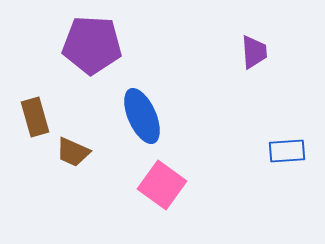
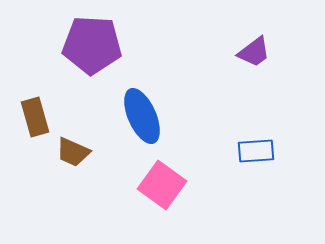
purple trapezoid: rotated 57 degrees clockwise
blue rectangle: moved 31 px left
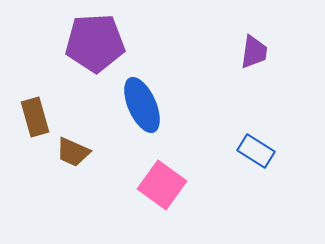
purple pentagon: moved 3 px right, 2 px up; rotated 6 degrees counterclockwise
purple trapezoid: rotated 45 degrees counterclockwise
blue ellipse: moved 11 px up
blue rectangle: rotated 36 degrees clockwise
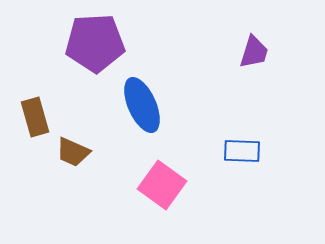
purple trapezoid: rotated 9 degrees clockwise
blue rectangle: moved 14 px left; rotated 30 degrees counterclockwise
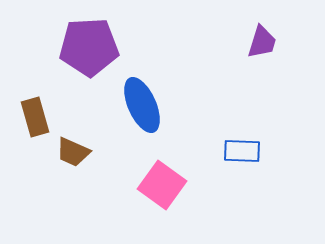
purple pentagon: moved 6 px left, 4 px down
purple trapezoid: moved 8 px right, 10 px up
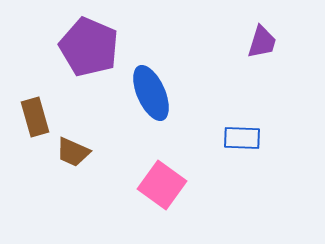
purple pentagon: rotated 26 degrees clockwise
blue ellipse: moved 9 px right, 12 px up
blue rectangle: moved 13 px up
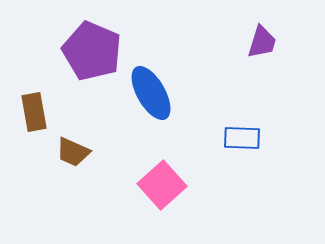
purple pentagon: moved 3 px right, 4 px down
blue ellipse: rotated 6 degrees counterclockwise
brown rectangle: moved 1 px left, 5 px up; rotated 6 degrees clockwise
pink square: rotated 12 degrees clockwise
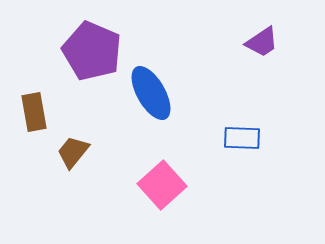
purple trapezoid: rotated 39 degrees clockwise
brown trapezoid: rotated 105 degrees clockwise
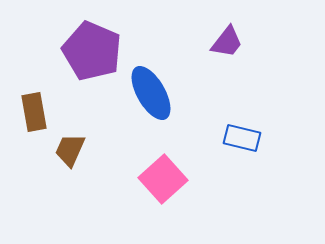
purple trapezoid: moved 35 px left; rotated 18 degrees counterclockwise
blue rectangle: rotated 12 degrees clockwise
brown trapezoid: moved 3 px left, 2 px up; rotated 15 degrees counterclockwise
pink square: moved 1 px right, 6 px up
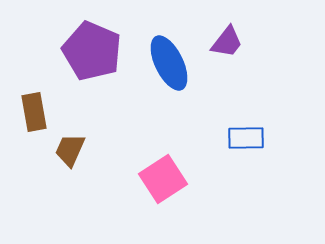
blue ellipse: moved 18 px right, 30 px up; rotated 4 degrees clockwise
blue rectangle: moved 4 px right; rotated 15 degrees counterclockwise
pink square: rotated 9 degrees clockwise
